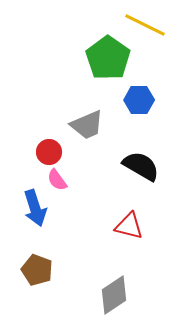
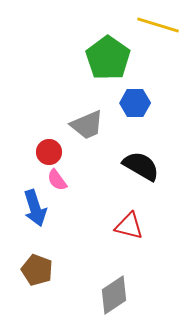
yellow line: moved 13 px right; rotated 9 degrees counterclockwise
blue hexagon: moved 4 px left, 3 px down
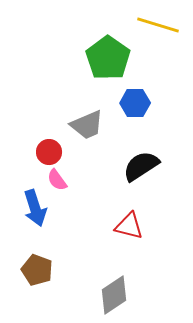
black semicircle: rotated 63 degrees counterclockwise
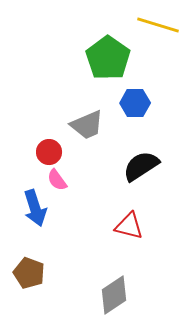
brown pentagon: moved 8 px left, 3 px down
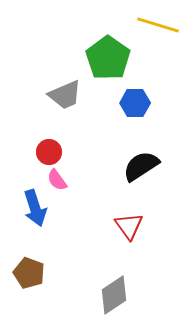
gray trapezoid: moved 22 px left, 30 px up
red triangle: rotated 40 degrees clockwise
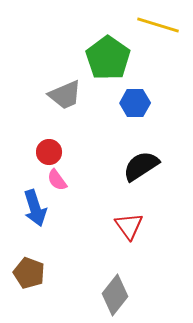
gray diamond: moved 1 px right; rotated 18 degrees counterclockwise
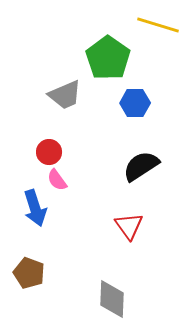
gray diamond: moved 3 px left, 4 px down; rotated 36 degrees counterclockwise
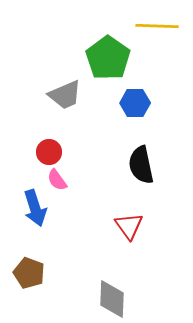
yellow line: moved 1 px left, 1 px down; rotated 15 degrees counterclockwise
black semicircle: moved 1 px up; rotated 69 degrees counterclockwise
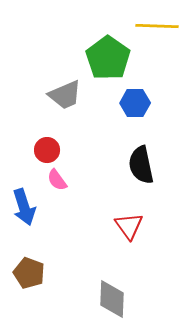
red circle: moved 2 px left, 2 px up
blue arrow: moved 11 px left, 1 px up
